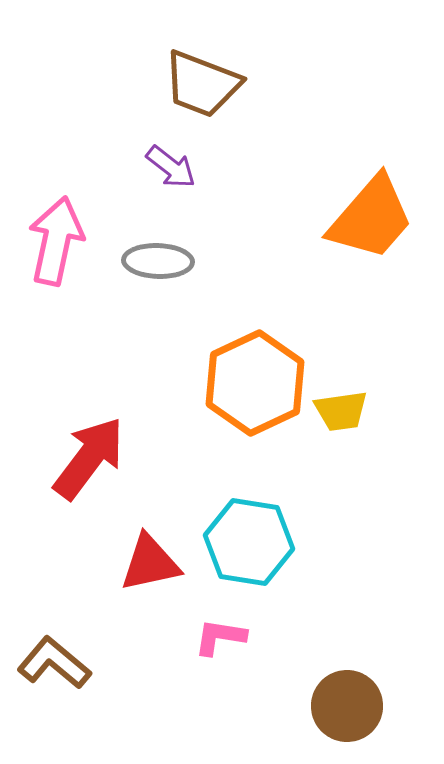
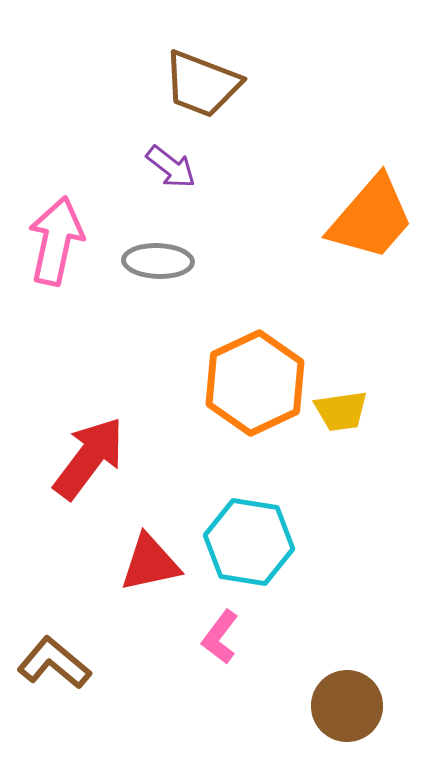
pink L-shape: rotated 62 degrees counterclockwise
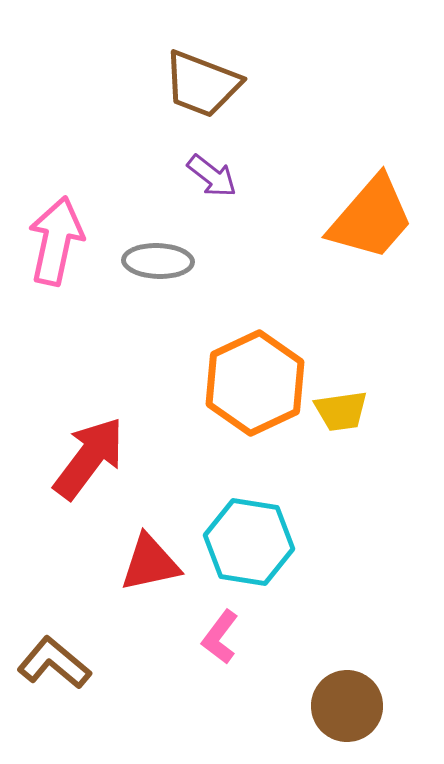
purple arrow: moved 41 px right, 9 px down
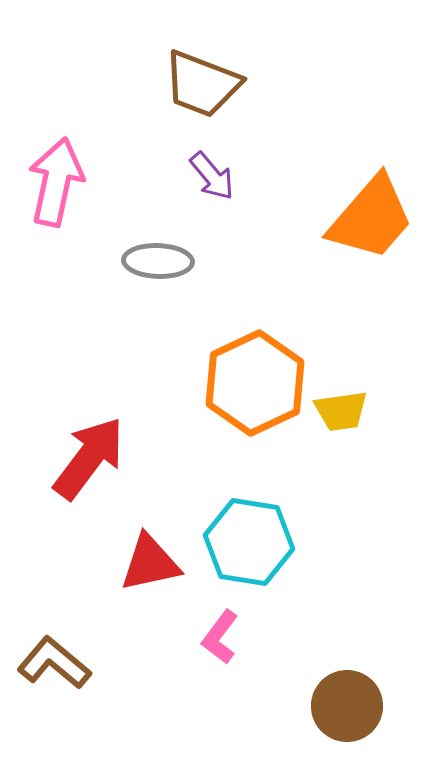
purple arrow: rotated 12 degrees clockwise
pink arrow: moved 59 px up
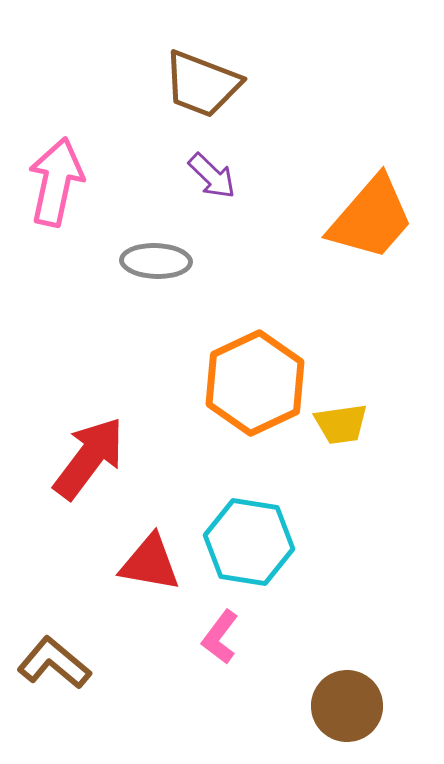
purple arrow: rotated 6 degrees counterclockwise
gray ellipse: moved 2 px left
yellow trapezoid: moved 13 px down
red triangle: rotated 22 degrees clockwise
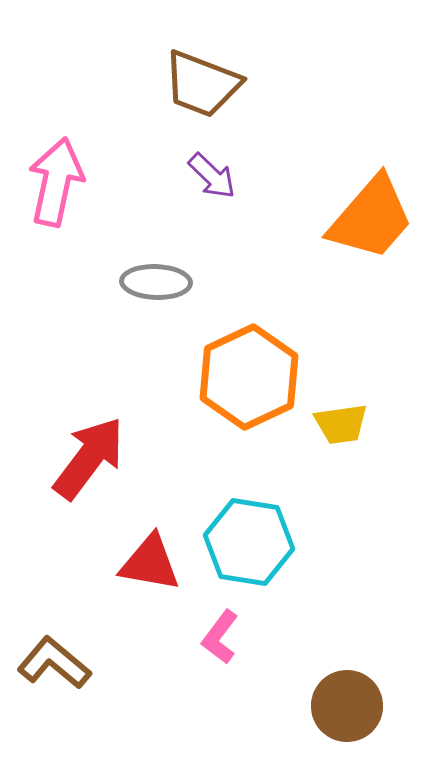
gray ellipse: moved 21 px down
orange hexagon: moved 6 px left, 6 px up
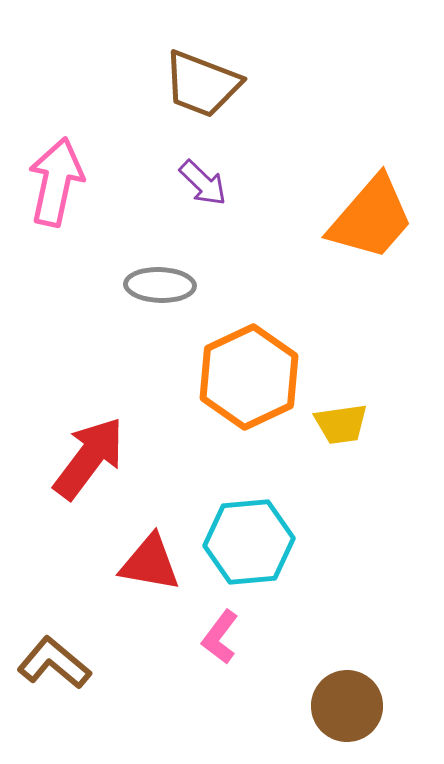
purple arrow: moved 9 px left, 7 px down
gray ellipse: moved 4 px right, 3 px down
cyan hexagon: rotated 14 degrees counterclockwise
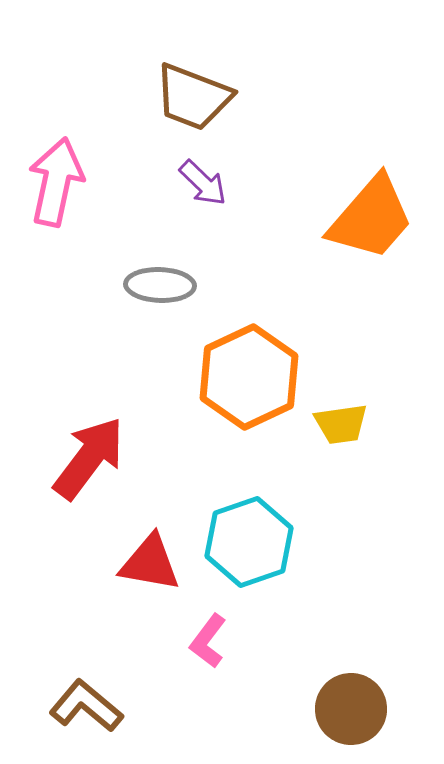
brown trapezoid: moved 9 px left, 13 px down
cyan hexagon: rotated 14 degrees counterclockwise
pink L-shape: moved 12 px left, 4 px down
brown L-shape: moved 32 px right, 43 px down
brown circle: moved 4 px right, 3 px down
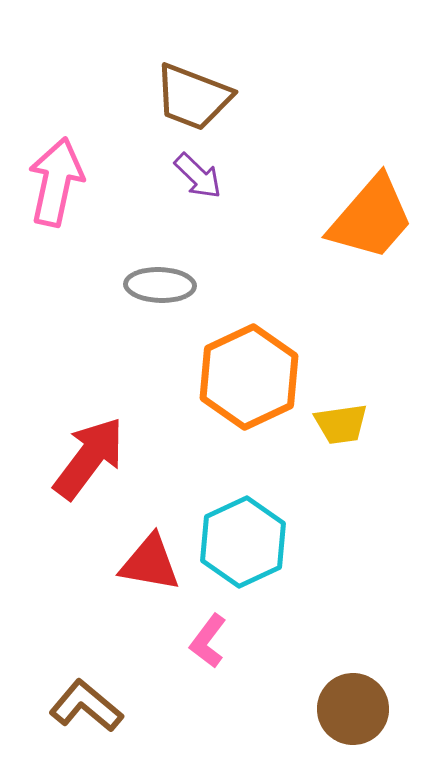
purple arrow: moved 5 px left, 7 px up
cyan hexagon: moved 6 px left; rotated 6 degrees counterclockwise
brown circle: moved 2 px right
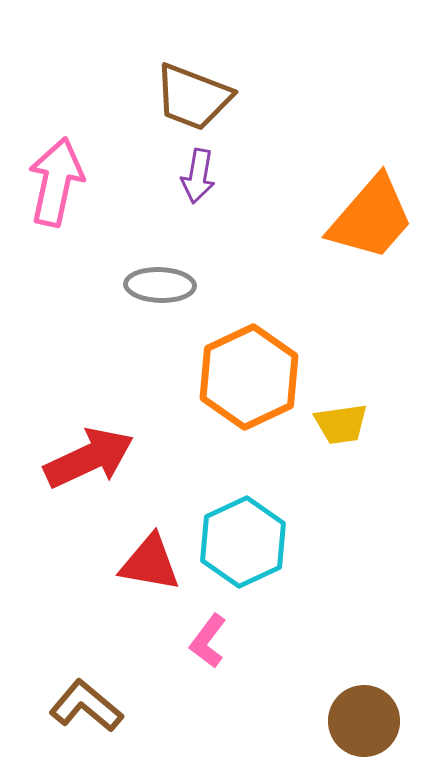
purple arrow: rotated 56 degrees clockwise
red arrow: rotated 28 degrees clockwise
brown circle: moved 11 px right, 12 px down
